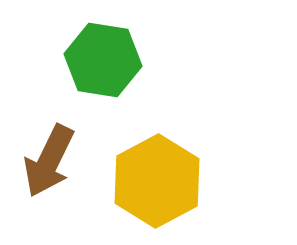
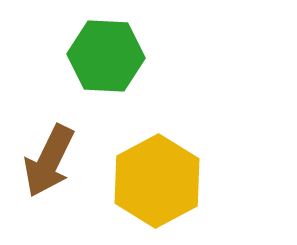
green hexagon: moved 3 px right, 4 px up; rotated 6 degrees counterclockwise
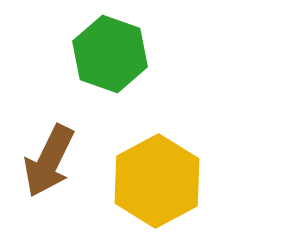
green hexagon: moved 4 px right, 2 px up; rotated 16 degrees clockwise
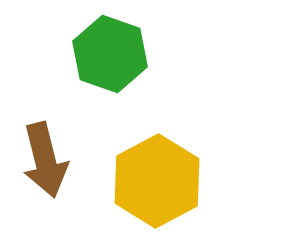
brown arrow: moved 4 px left, 1 px up; rotated 40 degrees counterclockwise
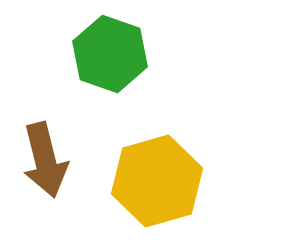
yellow hexagon: rotated 12 degrees clockwise
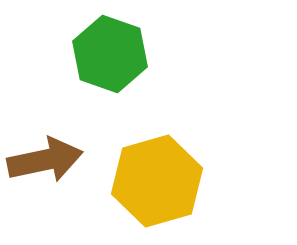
brown arrow: rotated 88 degrees counterclockwise
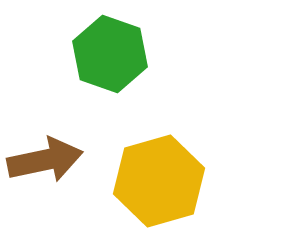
yellow hexagon: moved 2 px right
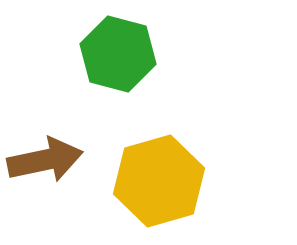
green hexagon: moved 8 px right; rotated 4 degrees counterclockwise
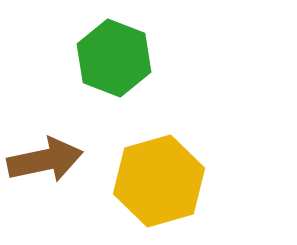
green hexagon: moved 4 px left, 4 px down; rotated 6 degrees clockwise
